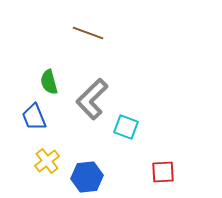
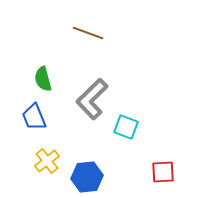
green semicircle: moved 6 px left, 3 px up
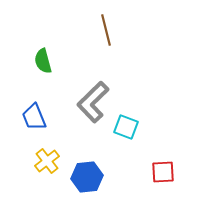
brown line: moved 18 px right, 3 px up; rotated 56 degrees clockwise
green semicircle: moved 18 px up
gray L-shape: moved 1 px right, 3 px down
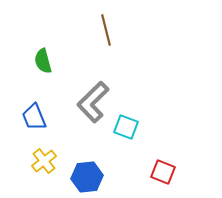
yellow cross: moved 3 px left
red square: rotated 25 degrees clockwise
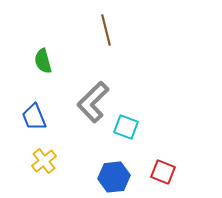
blue hexagon: moved 27 px right
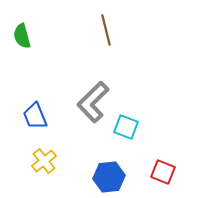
green semicircle: moved 21 px left, 25 px up
blue trapezoid: moved 1 px right, 1 px up
blue hexagon: moved 5 px left
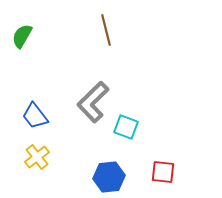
green semicircle: rotated 45 degrees clockwise
blue trapezoid: rotated 16 degrees counterclockwise
yellow cross: moved 7 px left, 4 px up
red square: rotated 15 degrees counterclockwise
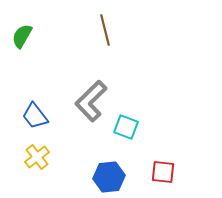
brown line: moved 1 px left
gray L-shape: moved 2 px left, 1 px up
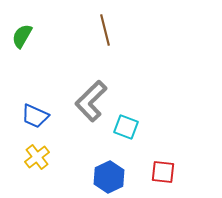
blue trapezoid: rotated 28 degrees counterclockwise
blue hexagon: rotated 20 degrees counterclockwise
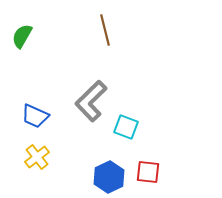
red square: moved 15 px left
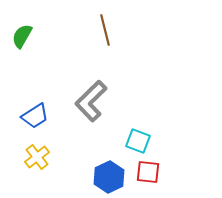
blue trapezoid: rotated 56 degrees counterclockwise
cyan square: moved 12 px right, 14 px down
